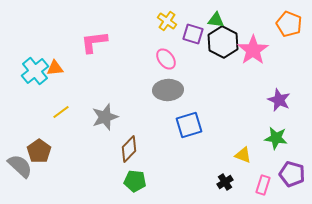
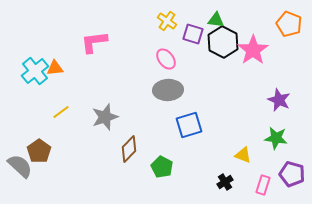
green pentagon: moved 27 px right, 14 px up; rotated 20 degrees clockwise
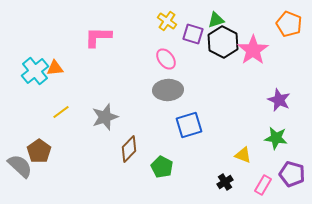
green triangle: rotated 24 degrees counterclockwise
pink L-shape: moved 4 px right, 5 px up; rotated 8 degrees clockwise
pink rectangle: rotated 12 degrees clockwise
